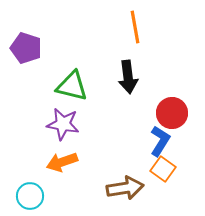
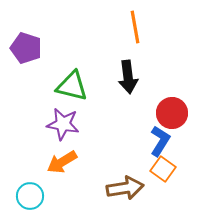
orange arrow: rotated 12 degrees counterclockwise
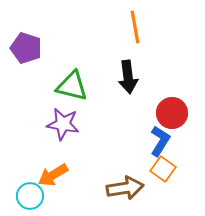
orange arrow: moved 9 px left, 13 px down
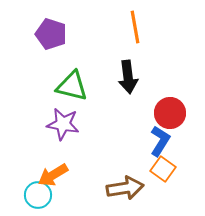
purple pentagon: moved 25 px right, 14 px up
red circle: moved 2 px left
cyan circle: moved 8 px right, 1 px up
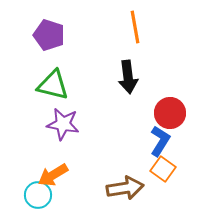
purple pentagon: moved 2 px left, 1 px down
green triangle: moved 19 px left, 1 px up
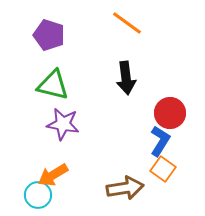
orange line: moved 8 px left, 4 px up; rotated 44 degrees counterclockwise
black arrow: moved 2 px left, 1 px down
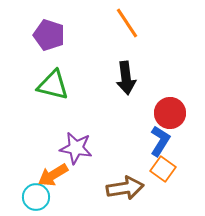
orange line: rotated 20 degrees clockwise
purple star: moved 13 px right, 24 px down
cyan circle: moved 2 px left, 2 px down
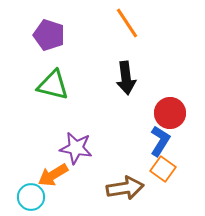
cyan circle: moved 5 px left
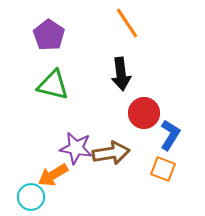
purple pentagon: rotated 16 degrees clockwise
black arrow: moved 5 px left, 4 px up
red circle: moved 26 px left
blue L-shape: moved 10 px right, 6 px up
orange square: rotated 15 degrees counterclockwise
brown arrow: moved 14 px left, 35 px up
